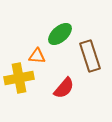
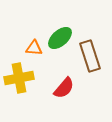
green ellipse: moved 4 px down
orange triangle: moved 3 px left, 8 px up
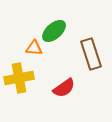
green ellipse: moved 6 px left, 7 px up
brown rectangle: moved 1 px right, 2 px up
red semicircle: rotated 15 degrees clockwise
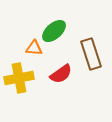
red semicircle: moved 3 px left, 14 px up
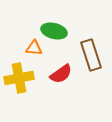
green ellipse: rotated 55 degrees clockwise
brown rectangle: moved 1 px down
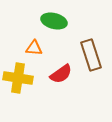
green ellipse: moved 10 px up
yellow cross: moved 1 px left; rotated 20 degrees clockwise
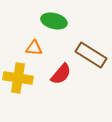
brown rectangle: rotated 40 degrees counterclockwise
red semicircle: rotated 15 degrees counterclockwise
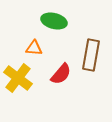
brown rectangle: rotated 68 degrees clockwise
yellow cross: rotated 28 degrees clockwise
